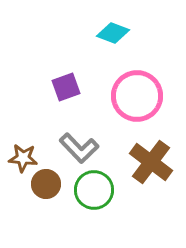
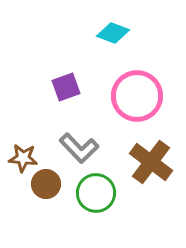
green circle: moved 2 px right, 3 px down
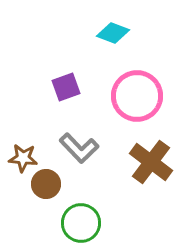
green circle: moved 15 px left, 30 px down
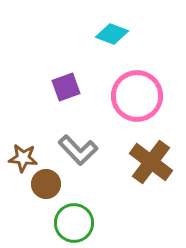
cyan diamond: moved 1 px left, 1 px down
gray L-shape: moved 1 px left, 2 px down
green circle: moved 7 px left
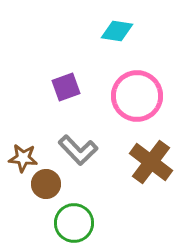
cyan diamond: moved 5 px right, 3 px up; rotated 12 degrees counterclockwise
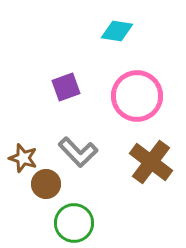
gray L-shape: moved 2 px down
brown star: rotated 12 degrees clockwise
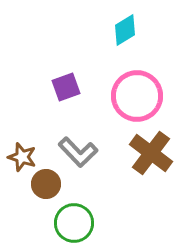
cyan diamond: moved 8 px right, 1 px up; rotated 40 degrees counterclockwise
brown star: moved 1 px left, 1 px up
brown cross: moved 9 px up
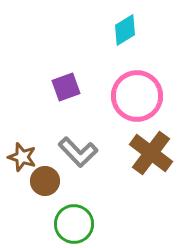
brown circle: moved 1 px left, 3 px up
green circle: moved 1 px down
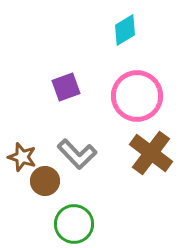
gray L-shape: moved 1 px left, 2 px down
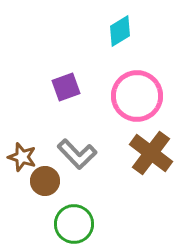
cyan diamond: moved 5 px left, 1 px down
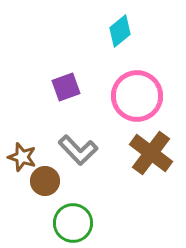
cyan diamond: rotated 8 degrees counterclockwise
gray L-shape: moved 1 px right, 4 px up
green circle: moved 1 px left, 1 px up
